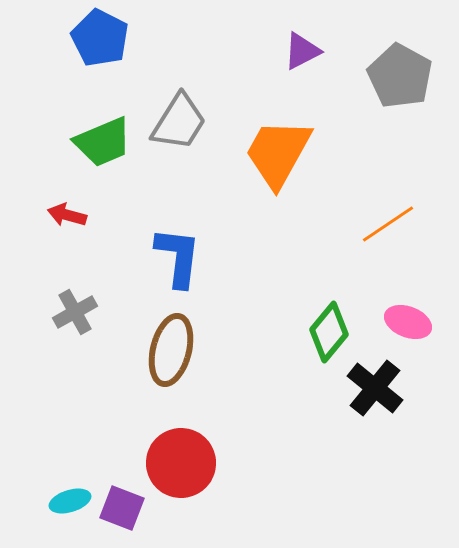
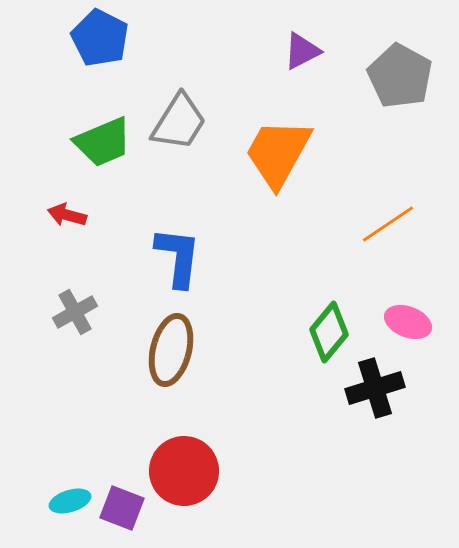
black cross: rotated 34 degrees clockwise
red circle: moved 3 px right, 8 px down
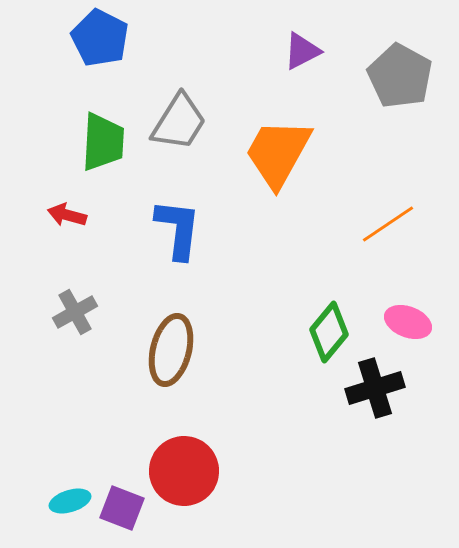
green trapezoid: rotated 64 degrees counterclockwise
blue L-shape: moved 28 px up
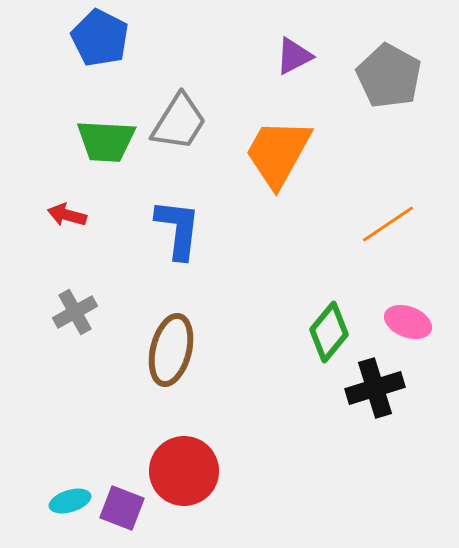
purple triangle: moved 8 px left, 5 px down
gray pentagon: moved 11 px left
green trapezoid: moved 3 px right, 1 px up; rotated 90 degrees clockwise
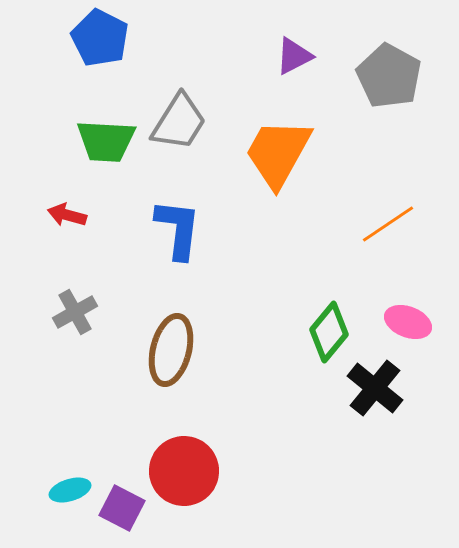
black cross: rotated 34 degrees counterclockwise
cyan ellipse: moved 11 px up
purple square: rotated 6 degrees clockwise
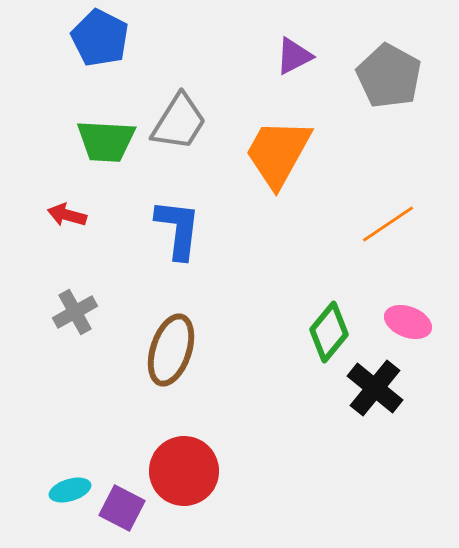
brown ellipse: rotated 4 degrees clockwise
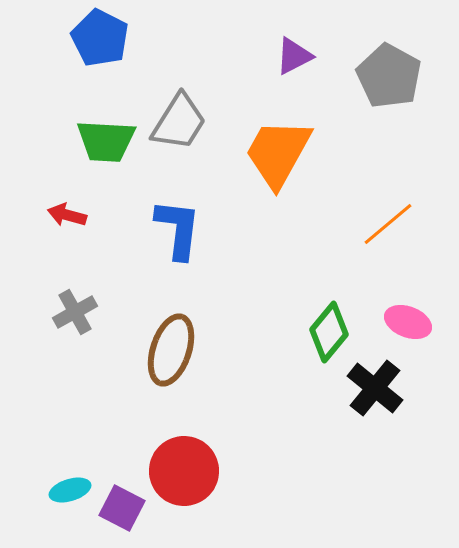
orange line: rotated 6 degrees counterclockwise
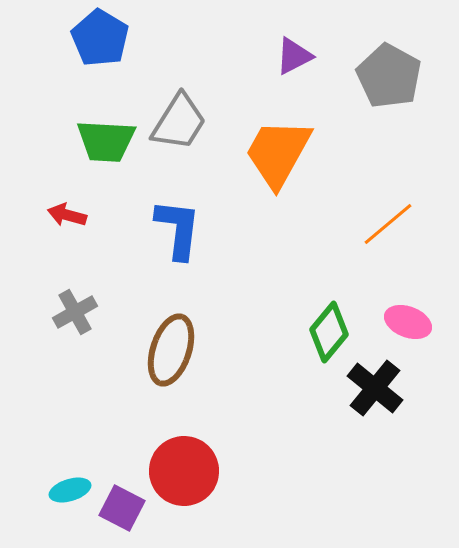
blue pentagon: rotated 4 degrees clockwise
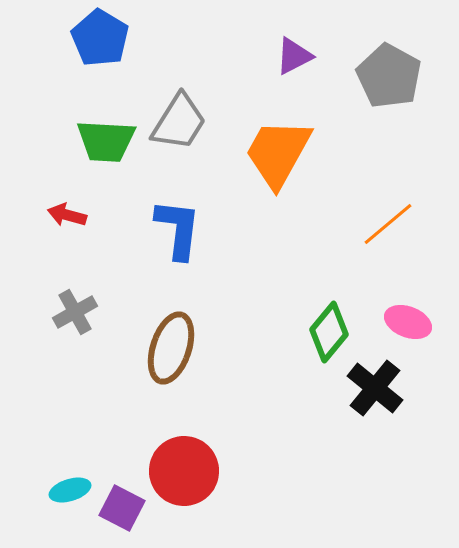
brown ellipse: moved 2 px up
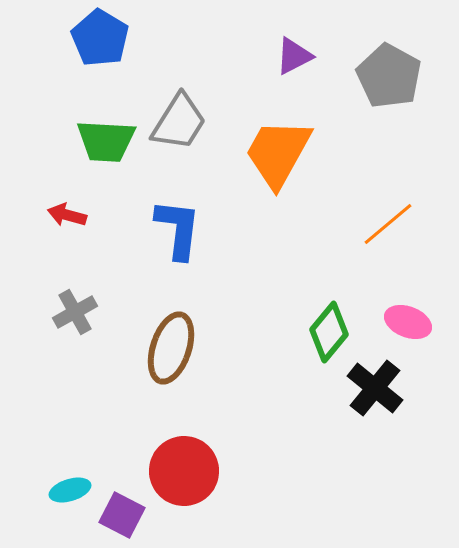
purple square: moved 7 px down
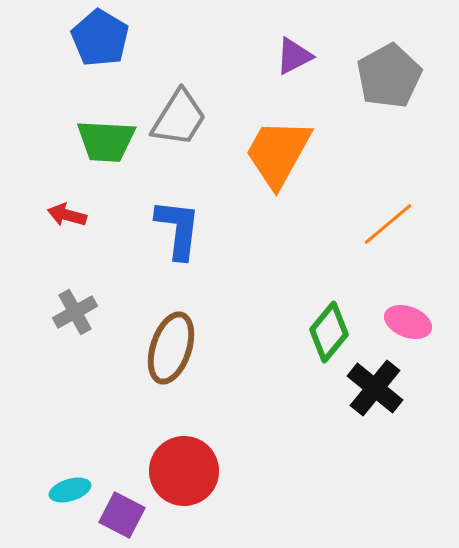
gray pentagon: rotated 14 degrees clockwise
gray trapezoid: moved 4 px up
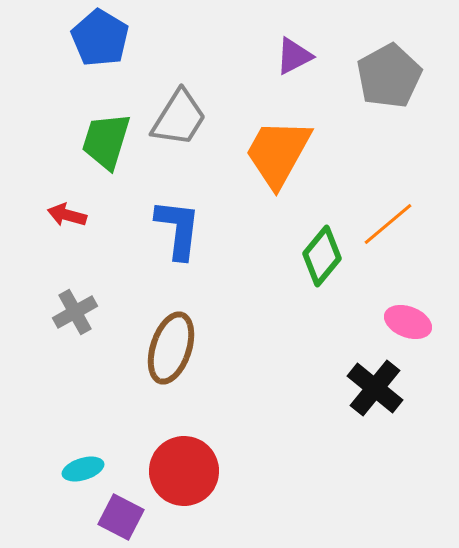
green trapezoid: rotated 104 degrees clockwise
green diamond: moved 7 px left, 76 px up
cyan ellipse: moved 13 px right, 21 px up
purple square: moved 1 px left, 2 px down
